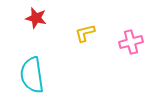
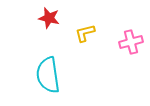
red star: moved 13 px right
cyan semicircle: moved 16 px right
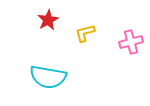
red star: moved 1 px left, 2 px down; rotated 30 degrees clockwise
cyan semicircle: moved 2 px down; rotated 72 degrees counterclockwise
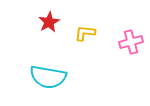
red star: moved 1 px right, 2 px down
yellow L-shape: rotated 20 degrees clockwise
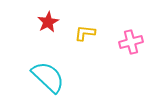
red star: moved 1 px left
cyan semicircle: rotated 147 degrees counterclockwise
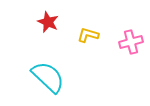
red star: rotated 20 degrees counterclockwise
yellow L-shape: moved 3 px right, 2 px down; rotated 10 degrees clockwise
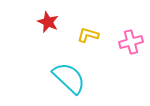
cyan semicircle: moved 21 px right, 1 px down
